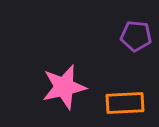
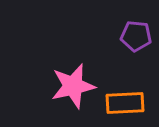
pink star: moved 9 px right, 1 px up
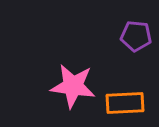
pink star: rotated 21 degrees clockwise
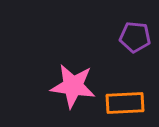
purple pentagon: moved 1 px left, 1 px down
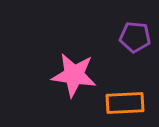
pink star: moved 1 px right, 11 px up
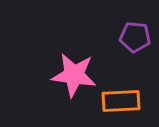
orange rectangle: moved 4 px left, 2 px up
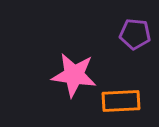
purple pentagon: moved 3 px up
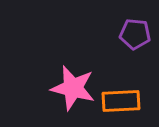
pink star: moved 1 px left, 13 px down; rotated 6 degrees clockwise
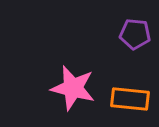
orange rectangle: moved 9 px right, 2 px up; rotated 9 degrees clockwise
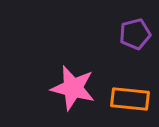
purple pentagon: rotated 20 degrees counterclockwise
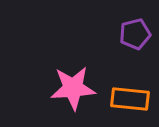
pink star: rotated 18 degrees counterclockwise
